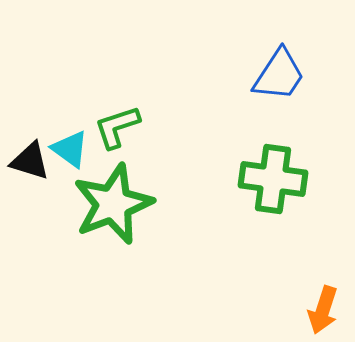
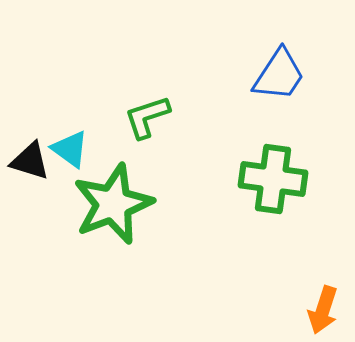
green L-shape: moved 30 px right, 10 px up
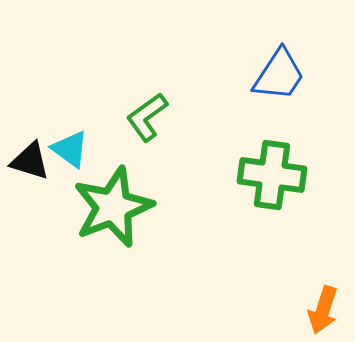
green L-shape: rotated 18 degrees counterclockwise
green cross: moved 1 px left, 4 px up
green star: moved 3 px down
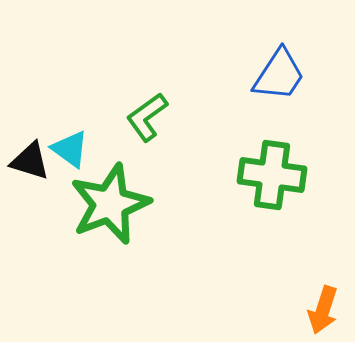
green star: moved 3 px left, 3 px up
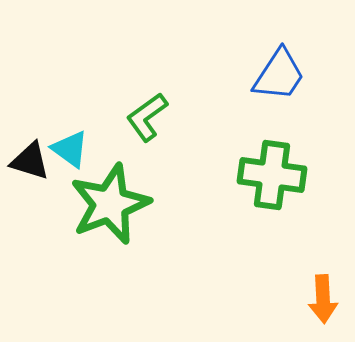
orange arrow: moved 11 px up; rotated 21 degrees counterclockwise
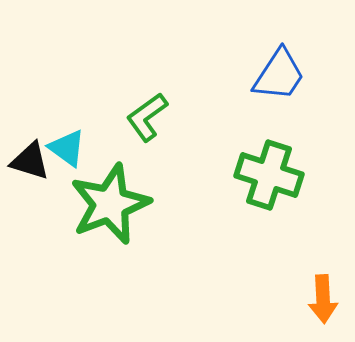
cyan triangle: moved 3 px left, 1 px up
green cross: moved 3 px left; rotated 10 degrees clockwise
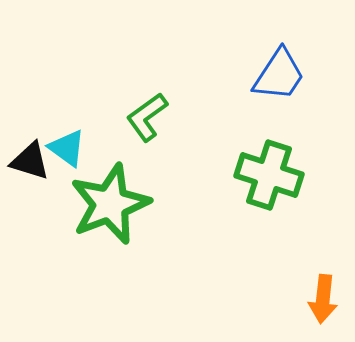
orange arrow: rotated 9 degrees clockwise
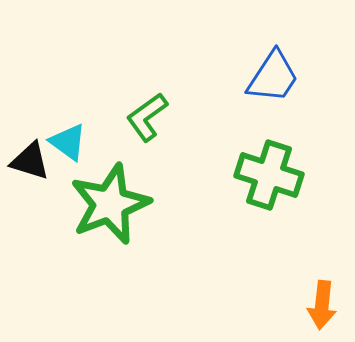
blue trapezoid: moved 6 px left, 2 px down
cyan triangle: moved 1 px right, 6 px up
orange arrow: moved 1 px left, 6 px down
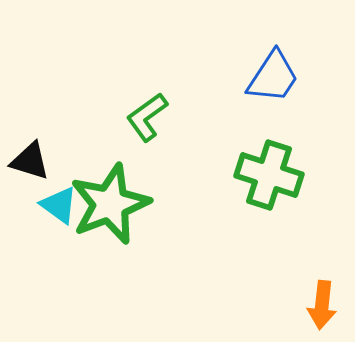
cyan triangle: moved 9 px left, 63 px down
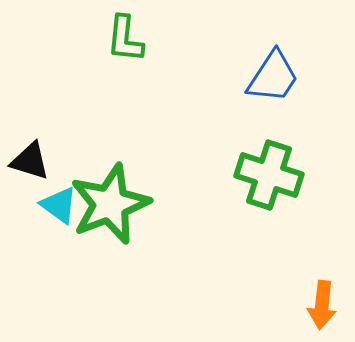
green L-shape: moved 22 px left, 78 px up; rotated 48 degrees counterclockwise
